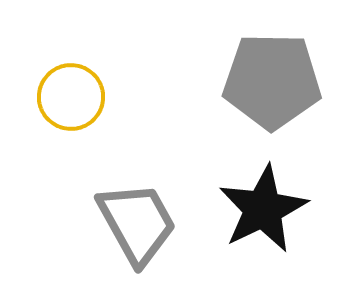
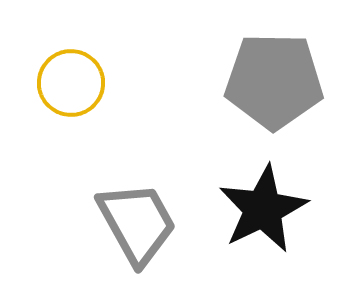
gray pentagon: moved 2 px right
yellow circle: moved 14 px up
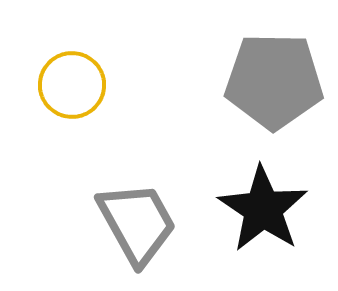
yellow circle: moved 1 px right, 2 px down
black star: rotated 12 degrees counterclockwise
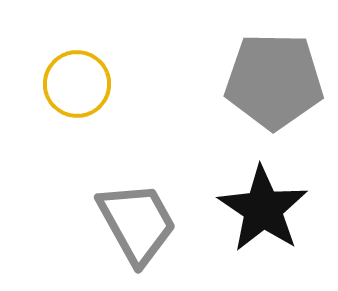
yellow circle: moved 5 px right, 1 px up
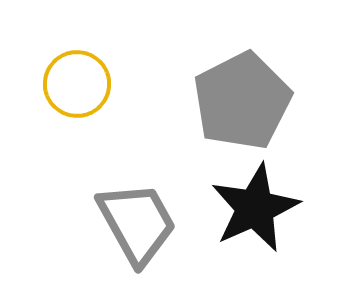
gray pentagon: moved 32 px left, 20 px down; rotated 28 degrees counterclockwise
black star: moved 8 px left, 1 px up; rotated 14 degrees clockwise
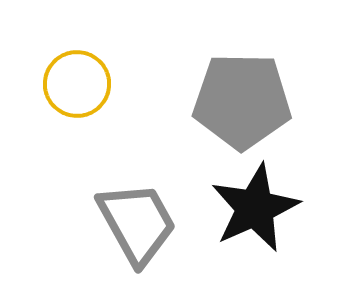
gray pentagon: rotated 28 degrees clockwise
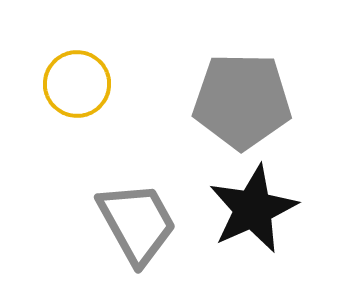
black star: moved 2 px left, 1 px down
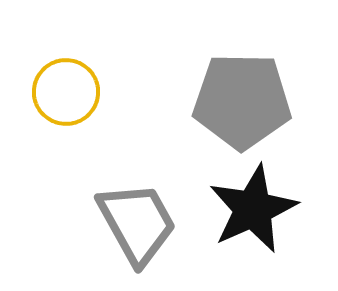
yellow circle: moved 11 px left, 8 px down
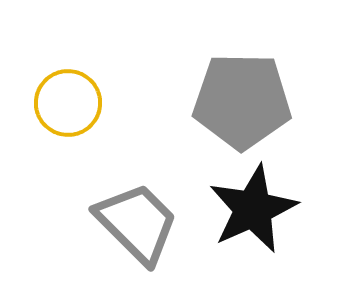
yellow circle: moved 2 px right, 11 px down
gray trapezoid: rotated 16 degrees counterclockwise
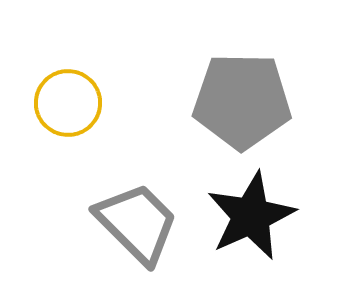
black star: moved 2 px left, 7 px down
